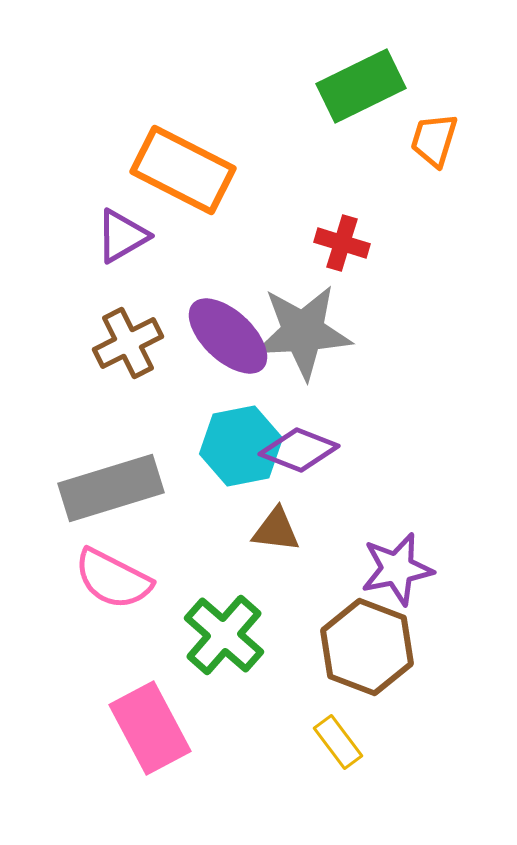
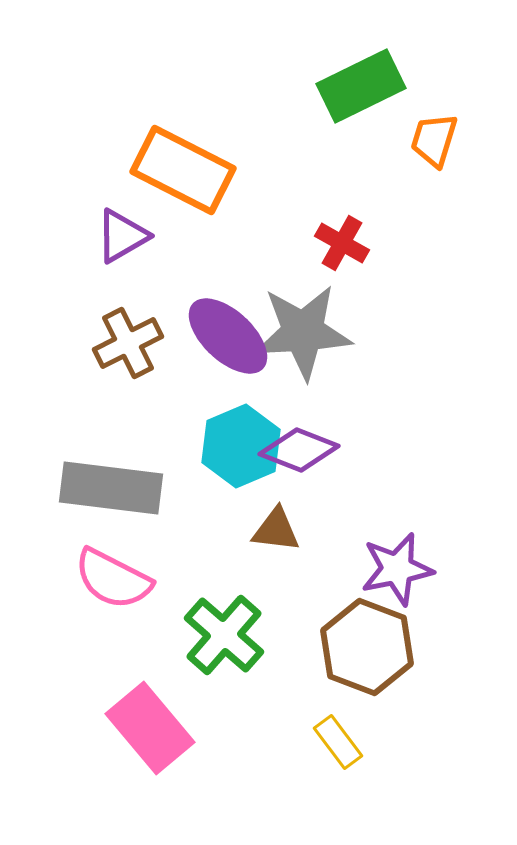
red cross: rotated 12 degrees clockwise
cyan hexagon: rotated 12 degrees counterclockwise
gray rectangle: rotated 24 degrees clockwise
pink rectangle: rotated 12 degrees counterclockwise
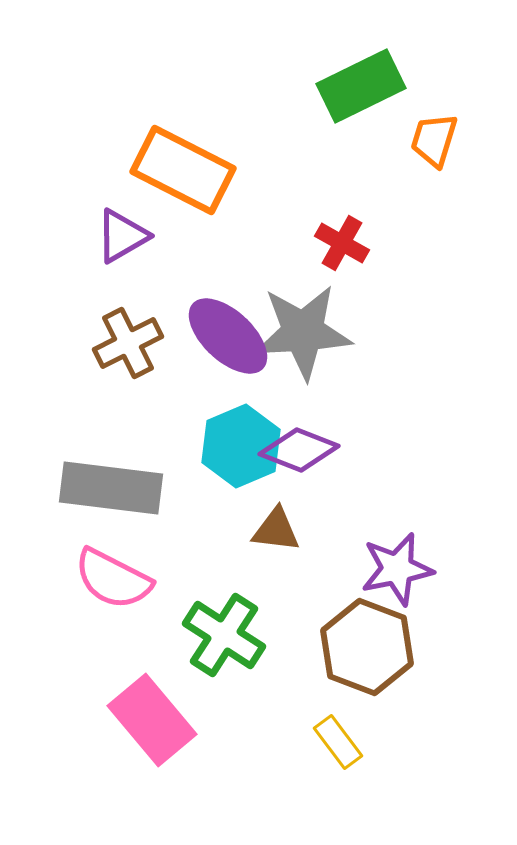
green cross: rotated 8 degrees counterclockwise
pink rectangle: moved 2 px right, 8 px up
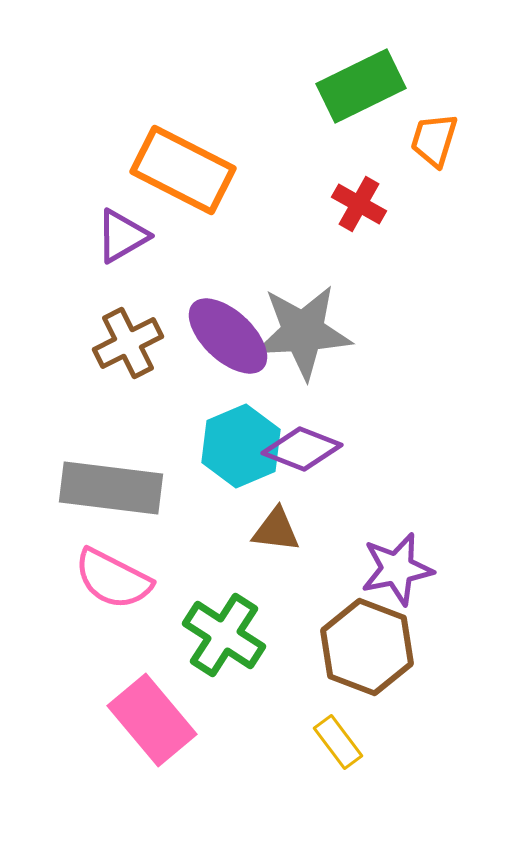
red cross: moved 17 px right, 39 px up
purple diamond: moved 3 px right, 1 px up
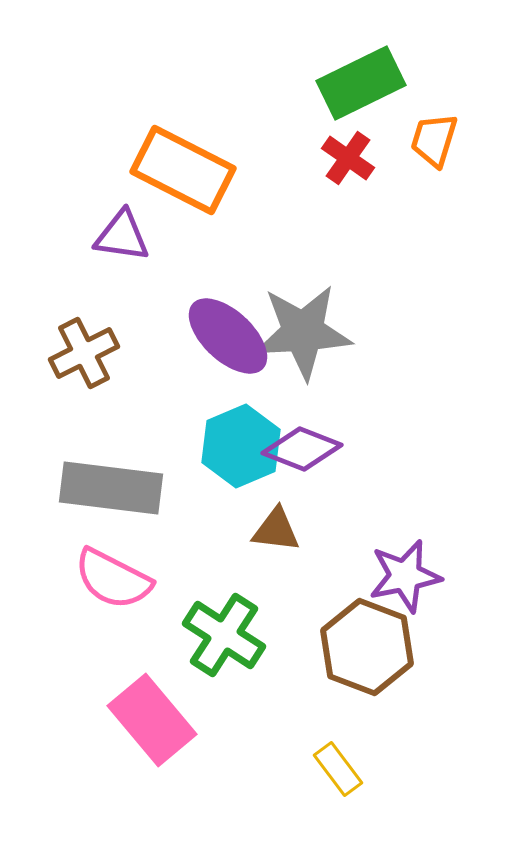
green rectangle: moved 3 px up
red cross: moved 11 px left, 46 px up; rotated 6 degrees clockwise
purple triangle: rotated 38 degrees clockwise
brown cross: moved 44 px left, 10 px down
purple star: moved 8 px right, 7 px down
yellow rectangle: moved 27 px down
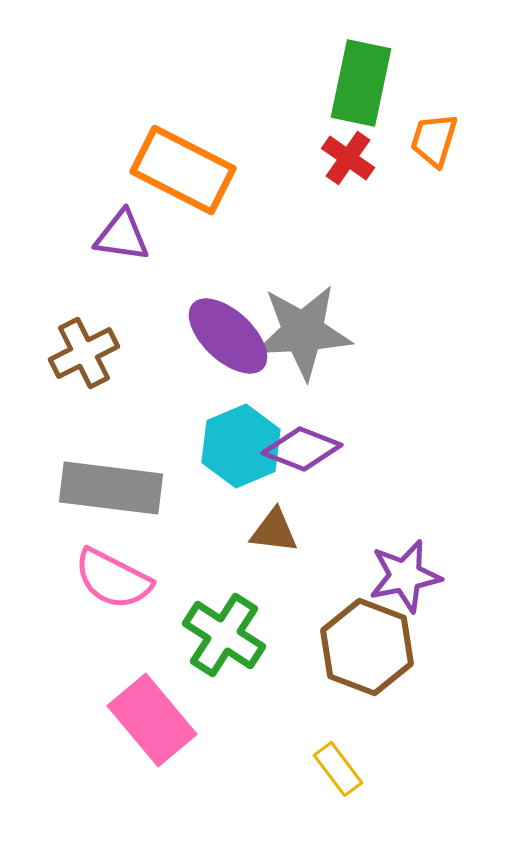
green rectangle: rotated 52 degrees counterclockwise
brown triangle: moved 2 px left, 1 px down
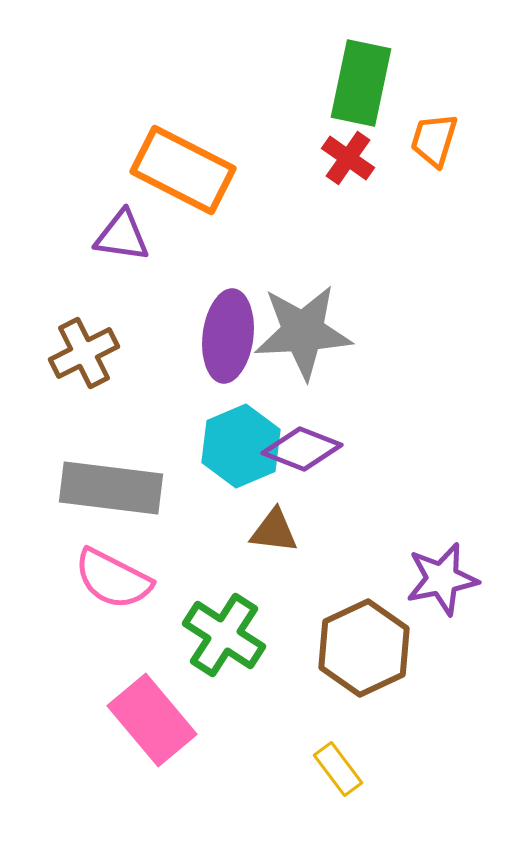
purple ellipse: rotated 54 degrees clockwise
purple star: moved 37 px right, 3 px down
brown hexagon: moved 3 px left, 1 px down; rotated 14 degrees clockwise
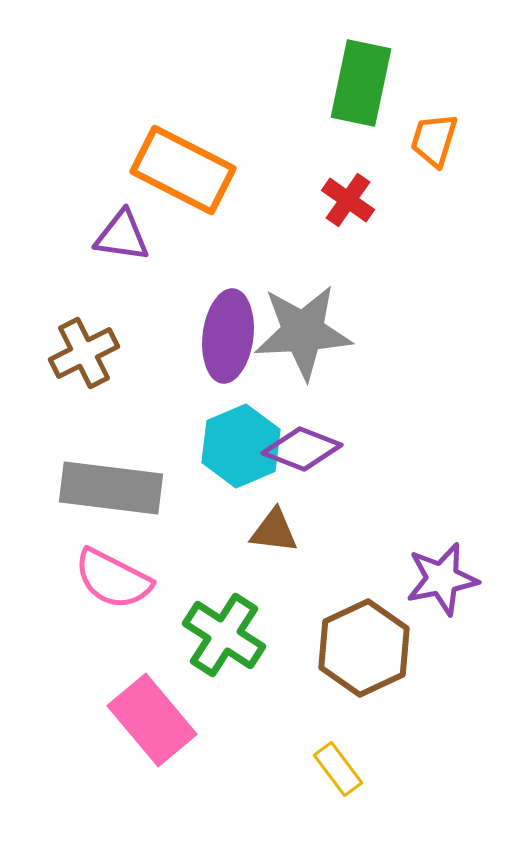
red cross: moved 42 px down
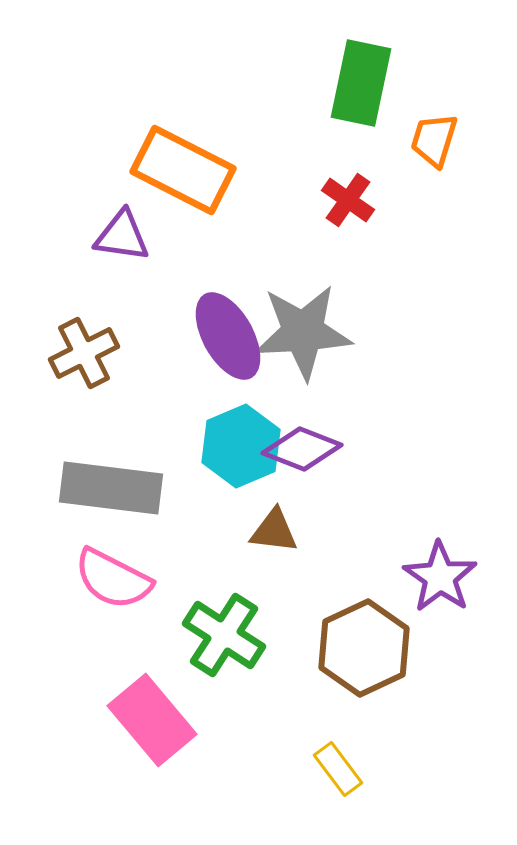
purple ellipse: rotated 36 degrees counterclockwise
purple star: moved 2 px left, 2 px up; rotated 26 degrees counterclockwise
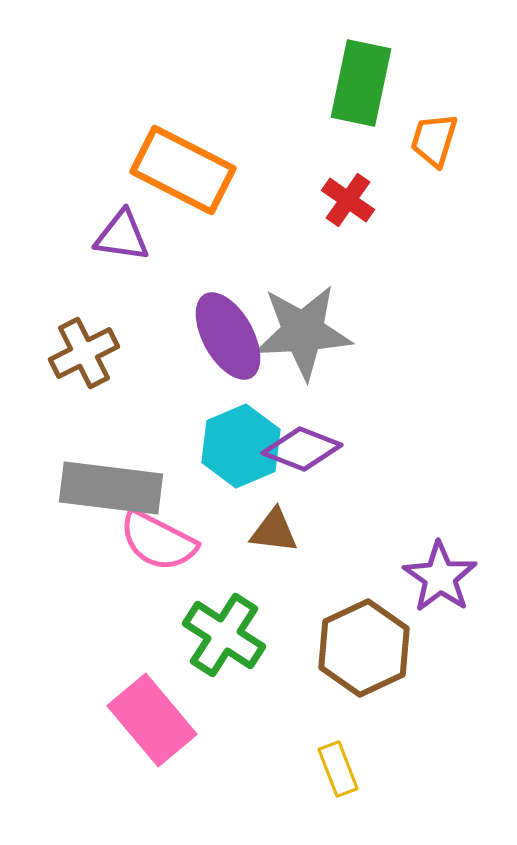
pink semicircle: moved 45 px right, 38 px up
yellow rectangle: rotated 16 degrees clockwise
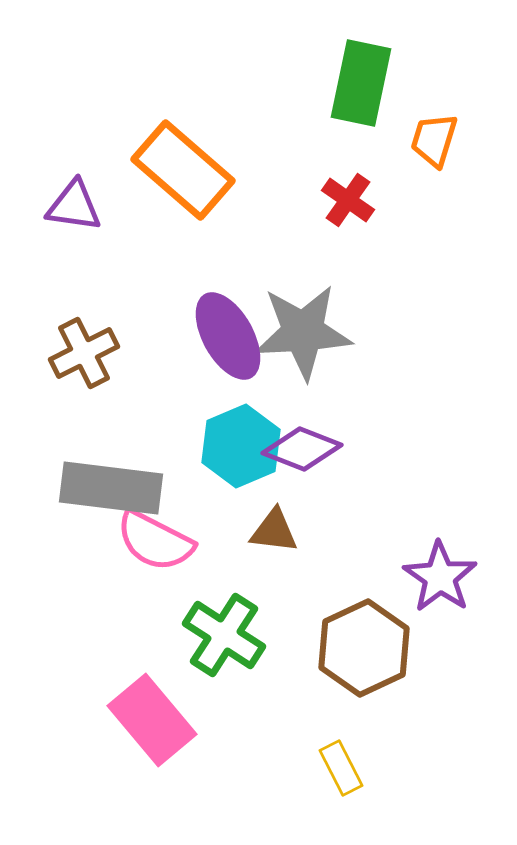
orange rectangle: rotated 14 degrees clockwise
purple triangle: moved 48 px left, 30 px up
pink semicircle: moved 3 px left
yellow rectangle: moved 3 px right, 1 px up; rotated 6 degrees counterclockwise
